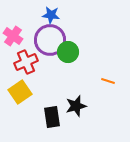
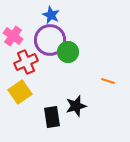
blue star: rotated 18 degrees clockwise
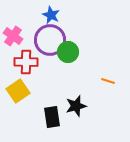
red cross: rotated 25 degrees clockwise
yellow square: moved 2 px left, 1 px up
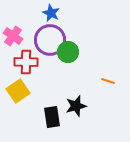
blue star: moved 2 px up
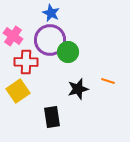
black star: moved 2 px right, 17 px up
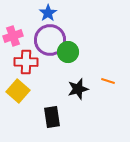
blue star: moved 3 px left; rotated 12 degrees clockwise
pink cross: rotated 36 degrees clockwise
yellow square: rotated 15 degrees counterclockwise
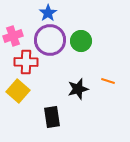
green circle: moved 13 px right, 11 px up
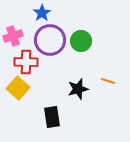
blue star: moved 6 px left
yellow square: moved 3 px up
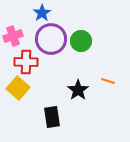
purple circle: moved 1 px right, 1 px up
black star: moved 1 px down; rotated 20 degrees counterclockwise
